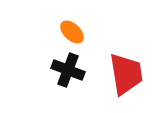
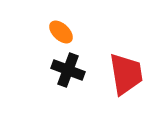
orange ellipse: moved 11 px left
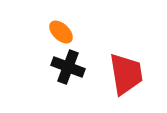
black cross: moved 3 px up
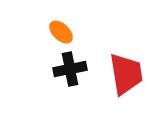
black cross: moved 2 px right, 2 px down; rotated 32 degrees counterclockwise
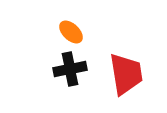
orange ellipse: moved 10 px right
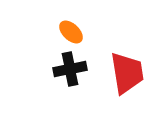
red trapezoid: moved 1 px right, 1 px up
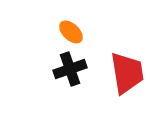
black cross: rotated 8 degrees counterclockwise
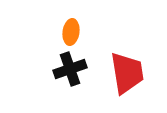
orange ellipse: rotated 55 degrees clockwise
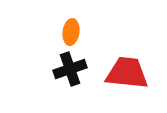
red trapezoid: rotated 75 degrees counterclockwise
